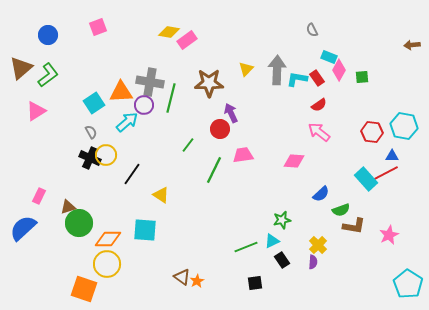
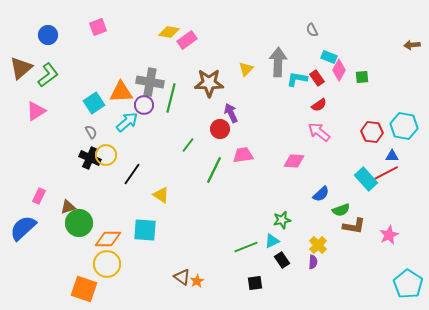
gray arrow at (277, 70): moved 1 px right, 8 px up
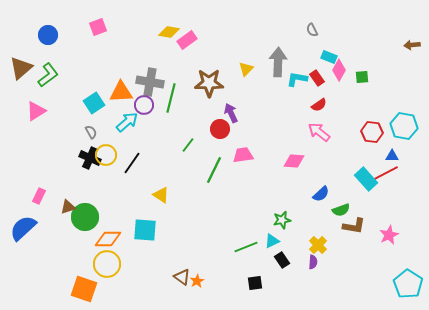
black line at (132, 174): moved 11 px up
green circle at (79, 223): moved 6 px right, 6 px up
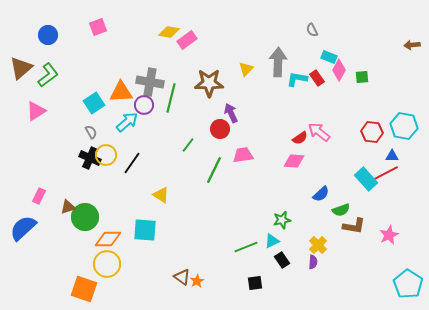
red semicircle at (319, 105): moved 19 px left, 33 px down
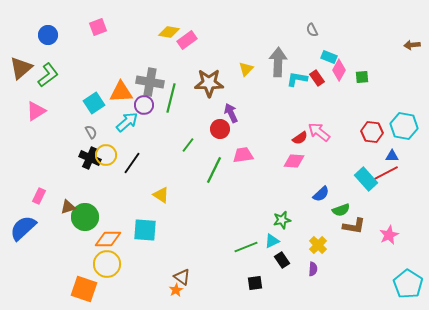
purple semicircle at (313, 262): moved 7 px down
orange star at (197, 281): moved 21 px left, 9 px down
